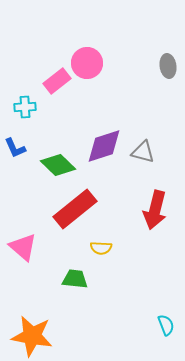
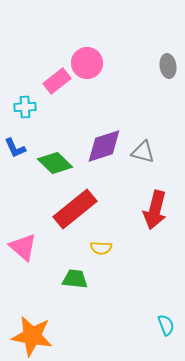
green diamond: moved 3 px left, 2 px up
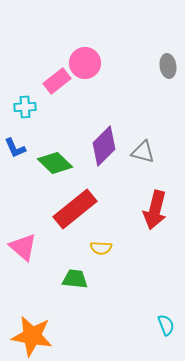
pink circle: moved 2 px left
purple diamond: rotated 27 degrees counterclockwise
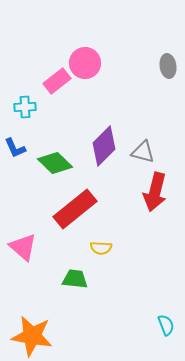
red arrow: moved 18 px up
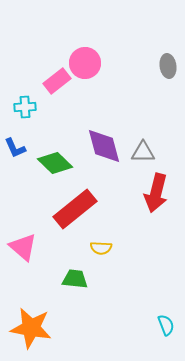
purple diamond: rotated 60 degrees counterclockwise
gray triangle: rotated 15 degrees counterclockwise
red arrow: moved 1 px right, 1 px down
orange star: moved 1 px left, 8 px up
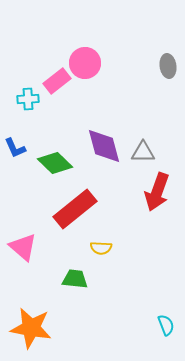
cyan cross: moved 3 px right, 8 px up
red arrow: moved 1 px right, 1 px up; rotated 6 degrees clockwise
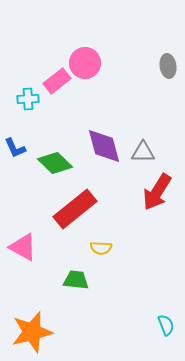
red arrow: rotated 12 degrees clockwise
pink triangle: rotated 12 degrees counterclockwise
green trapezoid: moved 1 px right, 1 px down
orange star: moved 1 px right, 4 px down; rotated 24 degrees counterclockwise
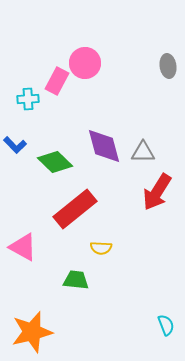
pink rectangle: rotated 24 degrees counterclockwise
blue L-shape: moved 3 px up; rotated 20 degrees counterclockwise
green diamond: moved 1 px up
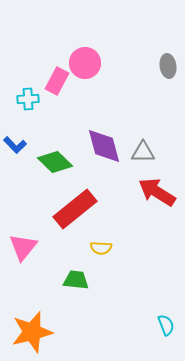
red arrow: rotated 90 degrees clockwise
pink triangle: rotated 40 degrees clockwise
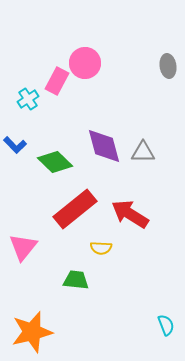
cyan cross: rotated 30 degrees counterclockwise
red arrow: moved 27 px left, 22 px down
